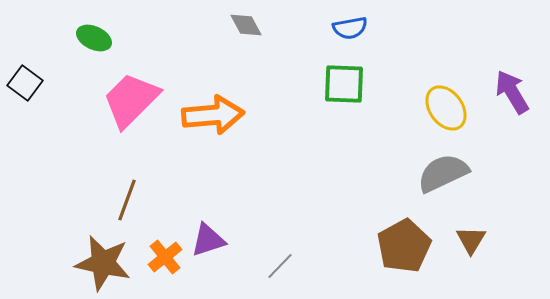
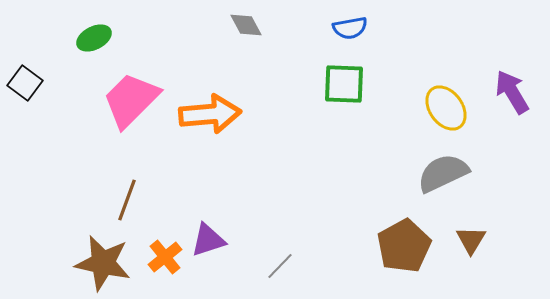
green ellipse: rotated 52 degrees counterclockwise
orange arrow: moved 3 px left, 1 px up
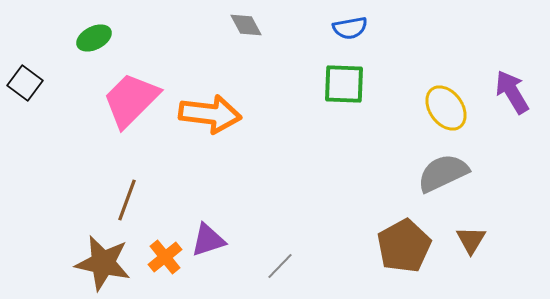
orange arrow: rotated 12 degrees clockwise
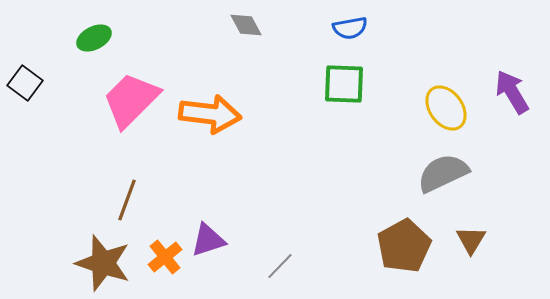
brown star: rotated 6 degrees clockwise
